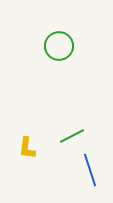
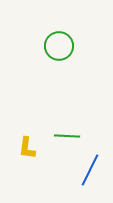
green line: moved 5 px left; rotated 30 degrees clockwise
blue line: rotated 44 degrees clockwise
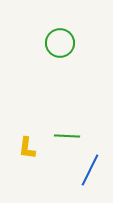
green circle: moved 1 px right, 3 px up
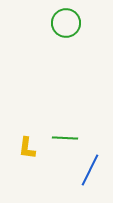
green circle: moved 6 px right, 20 px up
green line: moved 2 px left, 2 px down
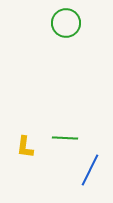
yellow L-shape: moved 2 px left, 1 px up
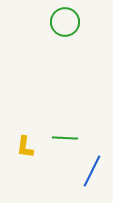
green circle: moved 1 px left, 1 px up
blue line: moved 2 px right, 1 px down
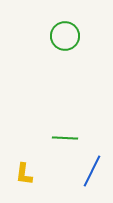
green circle: moved 14 px down
yellow L-shape: moved 1 px left, 27 px down
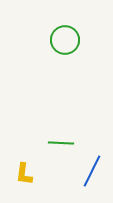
green circle: moved 4 px down
green line: moved 4 px left, 5 px down
